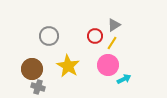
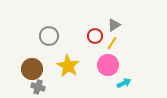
cyan arrow: moved 4 px down
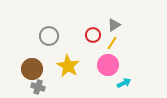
red circle: moved 2 px left, 1 px up
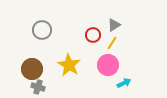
gray circle: moved 7 px left, 6 px up
yellow star: moved 1 px right, 1 px up
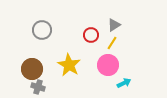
red circle: moved 2 px left
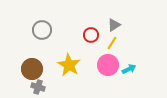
cyan arrow: moved 5 px right, 14 px up
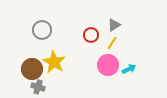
yellow star: moved 15 px left, 3 px up
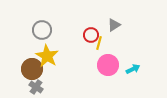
yellow line: moved 13 px left; rotated 16 degrees counterclockwise
yellow star: moved 7 px left, 6 px up
cyan arrow: moved 4 px right
gray cross: moved 2 px left; rotated 16 degrees clockwise
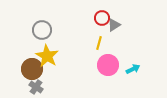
red circle: moved 11 px right, 17 px up
